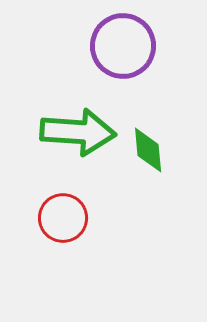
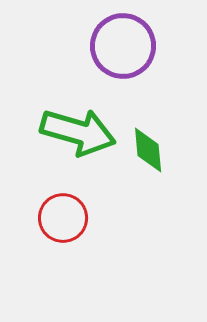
green arrow: rotated 12 degrees clockwise
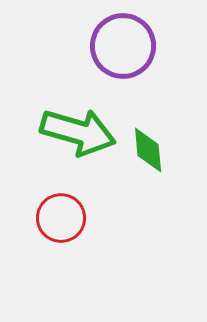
red circle: moved 2 px left
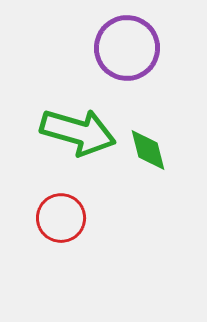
purple circle: moved 4 px right, 2 px down
green diamond: rotated 9 degrees counterclockwise
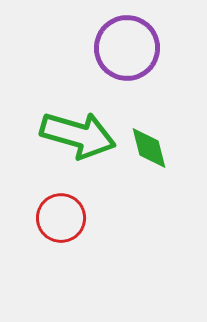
green arrow: moved 3 px down
green diamond: moved 1 px right, 2 px up
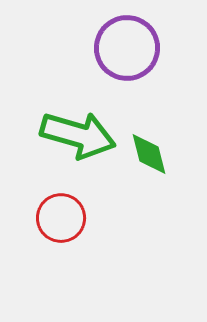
green diamond: moved 6 px down
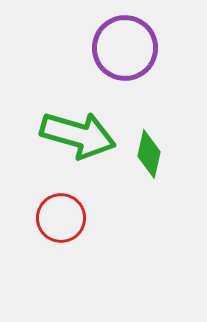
purple circle: moved 2 px left
green diamond: rotated 27 degrees clockwise
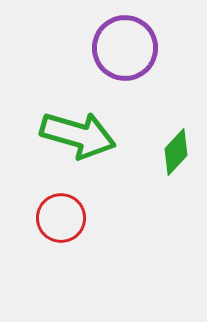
green diamond: moved 27 px right, 2 px up; rotated 30 degrees clockwise
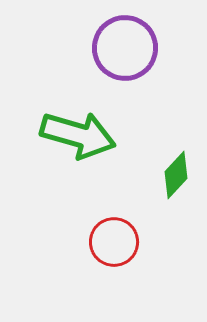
green diamond: moved 23 px down
red circle: moved 53 px right, 24 px down
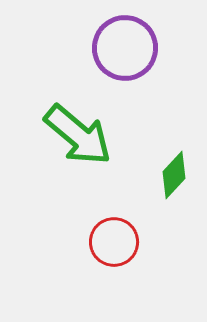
green arrow: rotated 24 degrees clockwise
green diamond: moved 2 px left
